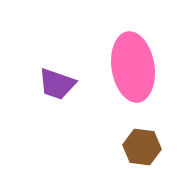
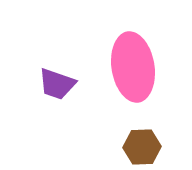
brown hexagon: rotated 9 degrees counterclockwise
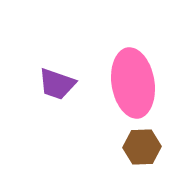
pink ellipse: moved 16 px down
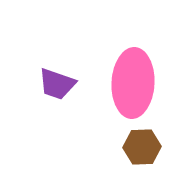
pink ellipse: rotated 12 degrees clockwise
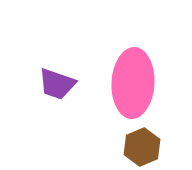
brown hexagon: rotated 21 degrees counterclockwise
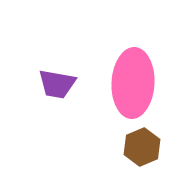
purple trapezoid: rotated 9 degrees counterclockwise
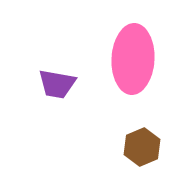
pink ellipse: moved 24 px up
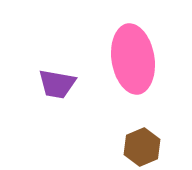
pink ellipse: rotated 12 degrees counterclockwise
